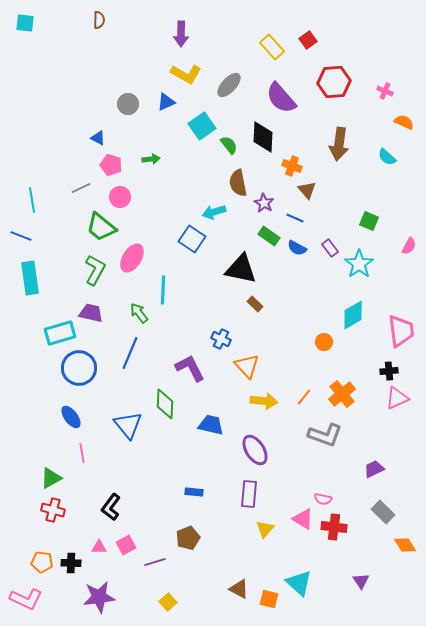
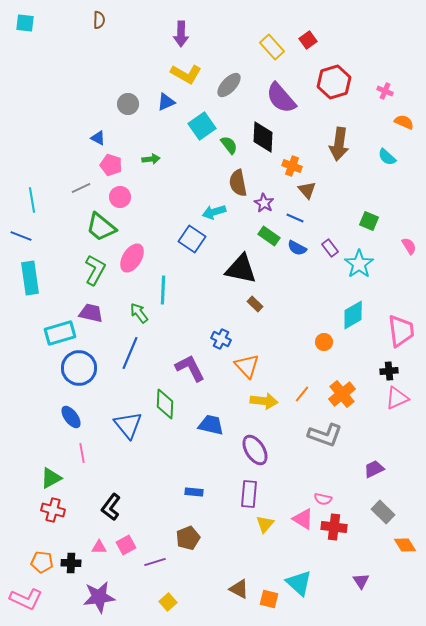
red hexagon at (334, 82): rotated 12 degrees counterclockwise
pink semicircle at (409, 246): rotated 60 degrees counterclockwise
orange line at (304, 397): moved 2 px left, 3 px up
yellow triangle at (265, 529): moved 5 px up
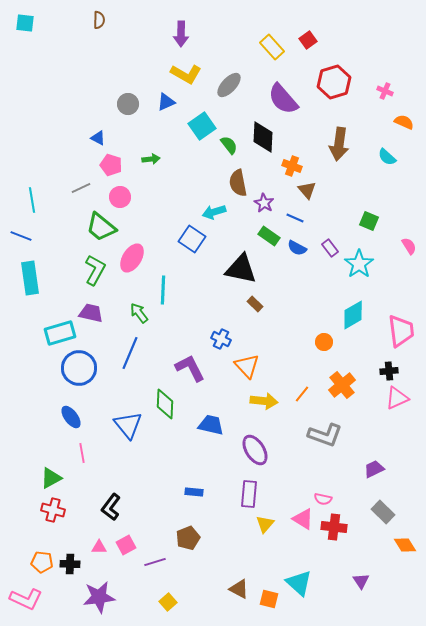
purple semicircle at (281, 98): moved 2 px right, 1 px down
orange cross at (342, 394): moved 9 px up
black cross at (71, 563): moved 1 px left, 1 px down
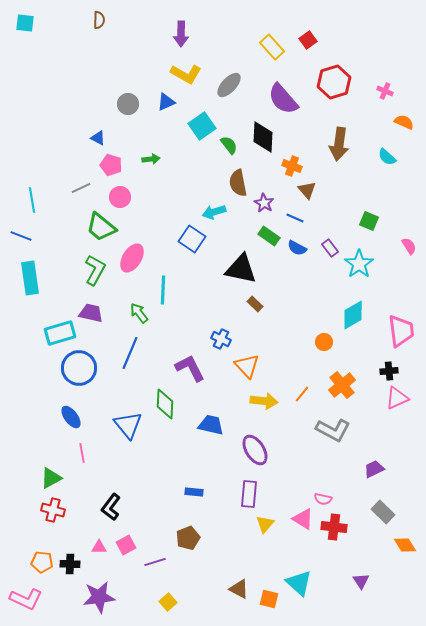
gray L-shape at (325, 435): moved 8 px right, 5 px up; rotated 8 degrees clockwise
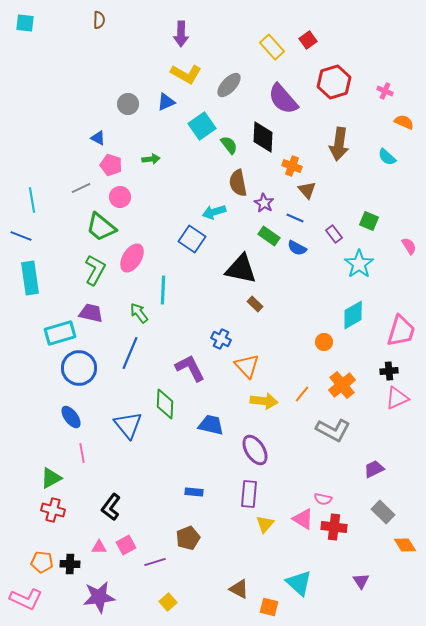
purple rectangle at (330, 248): moved 4 px right, 14 px up
pink trapezoid at (401, 331): rotated 24 degrees clockwise
orange square at (269, 599): moved 8 px down
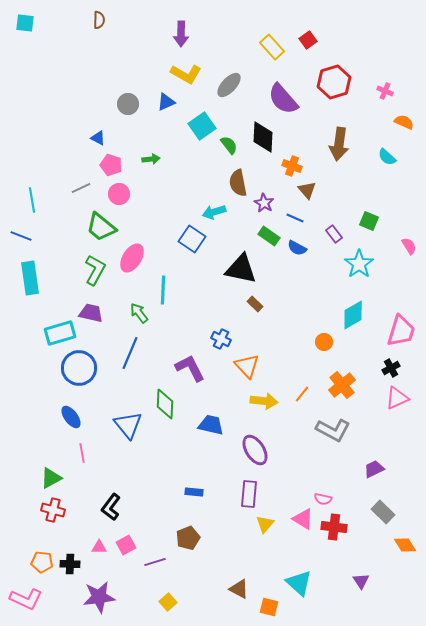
pink circle at (120, 197): moved 1 px left, 3 px up
black cross at (389, 371): moved 2 px right, 3 px up; rotated 24 degrees counterclockwise
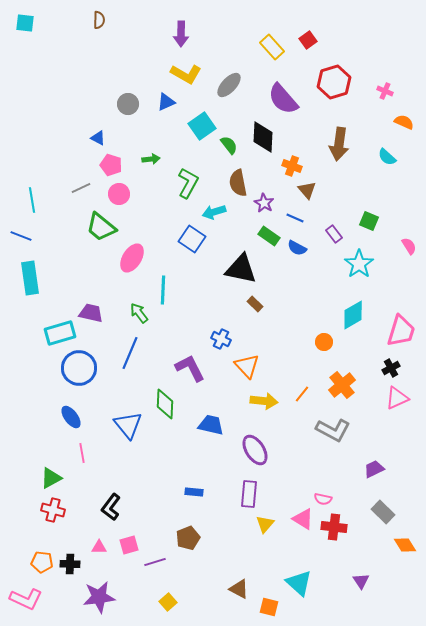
green L-shape at (95, 270): moved 93 px right, 87 px up
pink square at (126, 545): moved 3 px right; rotated 12 degrees clockwise
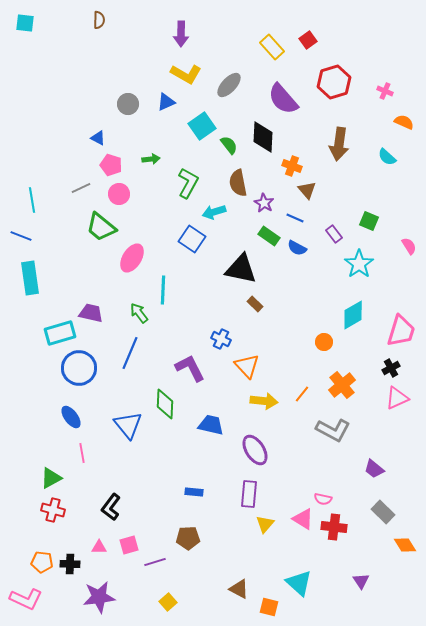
purple trapezoid at (374, 469): rotated 115 degrees counterclockwise
brown pentagon at (188, 538): rotated 20 degrees clockwise
